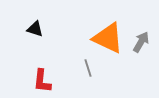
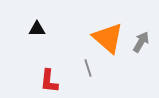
black triangle: moved 2 px right; rotated 18 degrees counterclockwise
orange triangle: rotated 16 degrees clockwise
red L-shape: moved 7 px right
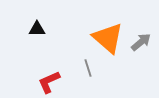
gray arrow: rotated 20 degrees clockwise
red L-shape: moved 1 px down; rotated 60 degrees clockwise
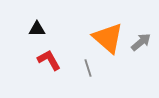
red L-shape: moved 22 px up; rotated 85 degrees clockwise
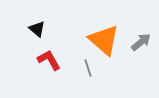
black triangle: rotated 42 degrees clockwise
orange triangle: moved 4 px left, 2 px down
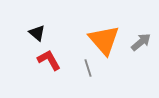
black triangle: moved 4 px down
orange triangle: rotated 8 degrees clockwise
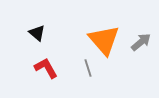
red L-shape: moved 3 px left, 8 px down
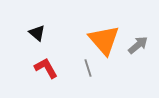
gray arrow: moved 3 px left, 3 px down
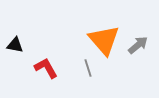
black triangle: moved 22 px left, 12 px down; rotated 30 degrees counterclockwise
